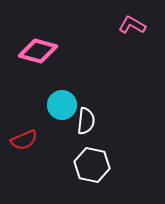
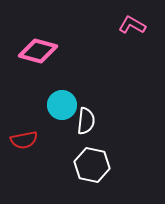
red semicircle: rotated 12 degrees clockwise
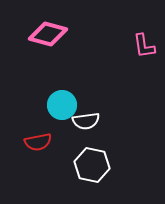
pink L-shape: moved 12 px right, 21 px down; rotated 128 degrees counterclockwise
pink diamond: moved 10 px right, 17 px up
white semicircle: rotated 76 degrees clockwise
red semicircle: moved 14 px right, 2 px down
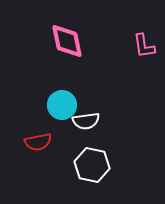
pink diamond: moved 19 px right, 7 px down; rotated 63 degrees clockwise
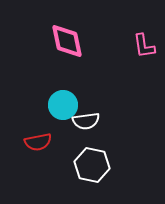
cyan circle: moved 1 px right
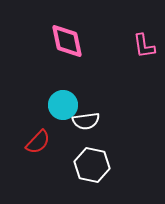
red semicircle: rotated 36 degrees counterclockwise
